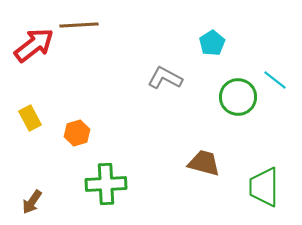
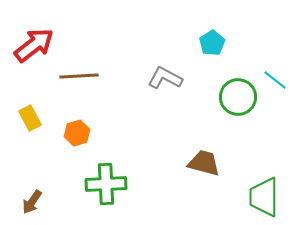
brown line: moved 51 px down
green trapezoid: moved 10 px down
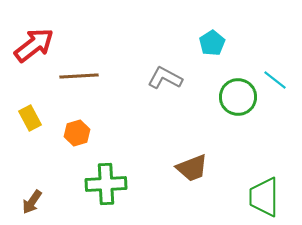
brown trapezoid: moved 12 px left, 5 px down; rotated 144 degrees clockwise
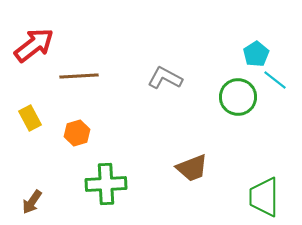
cyan pentagon: moved 44 px right, 11 px down
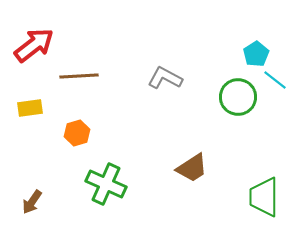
yellow rectangle: moved 10 px up; rotated 70 degrees counterclockwise
brown trapezoid: rotated 12 degrees counterclockwise
green cross: rotated 27 degrees clockwise
